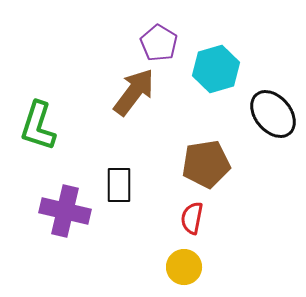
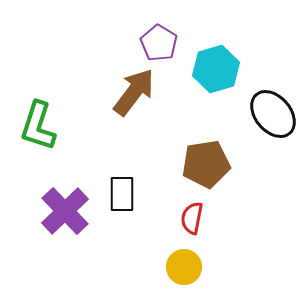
black rectangle: moved 3 px right, 9 px down
purple cross: rotated 33 degrees clockwise
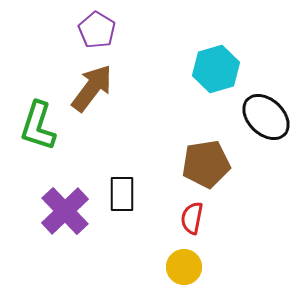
purple pentagon: moved 62 px left, 13 px up
brown arrow: moved 42 px left, 4 px up
black ellipse: moved 7 px left, 3 px down; rotated 6 degrees counterclockwise
